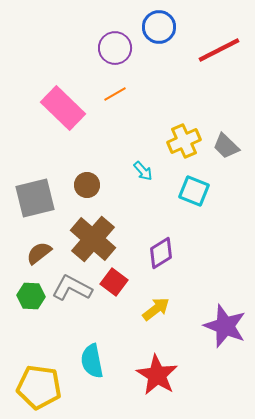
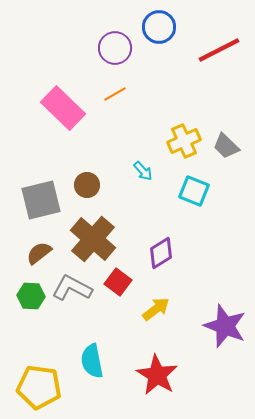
gray square: moved 6 px right, 2 px down
red square: moved 4 px right
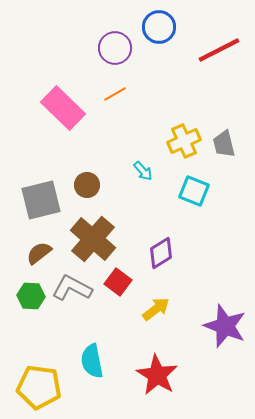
gray trapezoid: moved 2 px left, 2 px up; rotated 32 degrees clockwise
